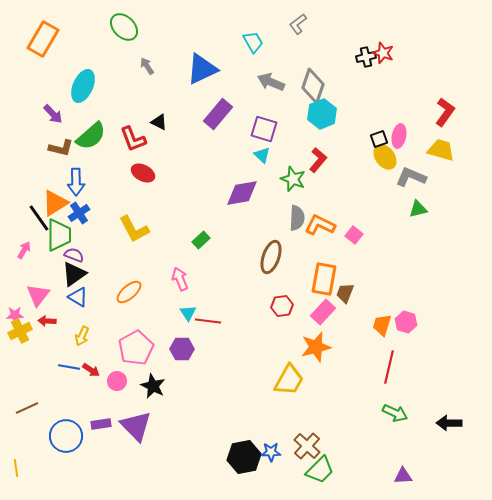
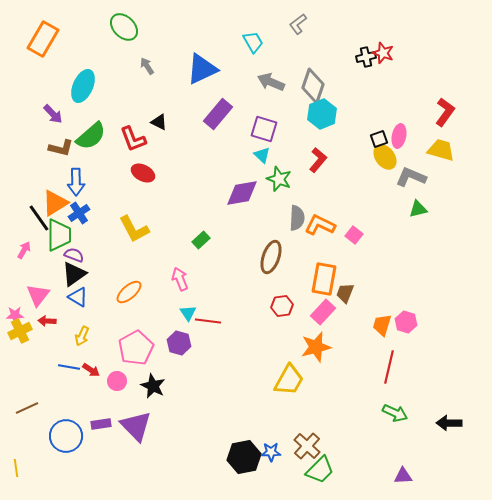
green star at (293, 179): moved 14 px left
purple hexagon at (182, 349): moved 3 px left, 6 px up; rotated 15 degrees clockwise
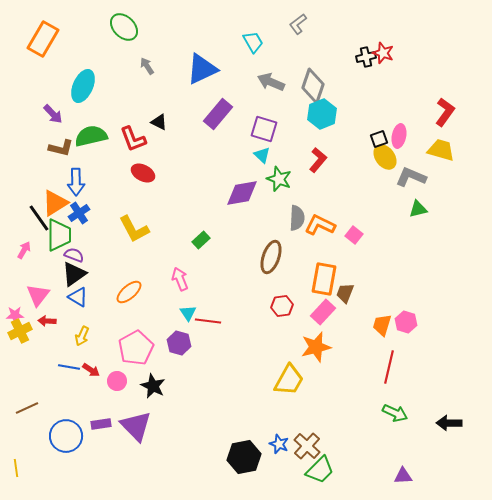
green semicircle at (91, 136): rotated 152 degrees counterclockwise
blue star at (271, 452): moved 8 px right, 8 px up; rotated 24 degrees clockwise
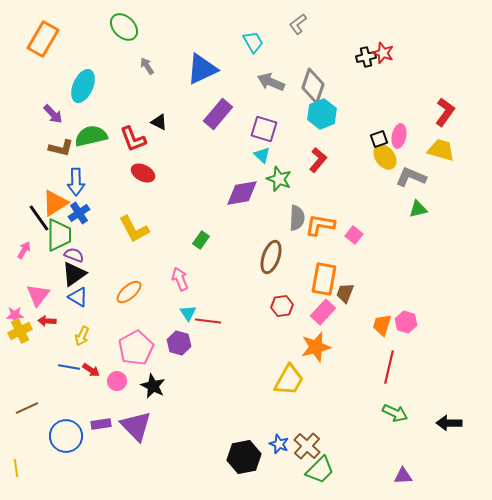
orange L-shape at (320, 225): rotated 16 degrees counterclockwise
green rectangle at (201, 240): rotated 12 degrees counterclockwise
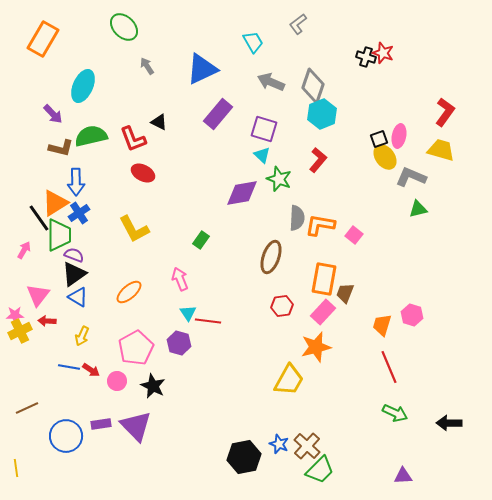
black cross at (366, 57): rotated 30 degrees clockwise
pink hexagon at (406, 322): moved 6 px right, 7 px up
red line at (389, 367): rotated 36 degrees counterclockwise
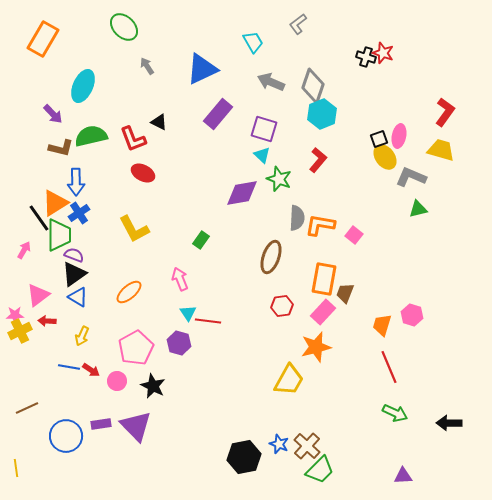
pink triangle at (38, 295): rotated 15 degrees clockwise
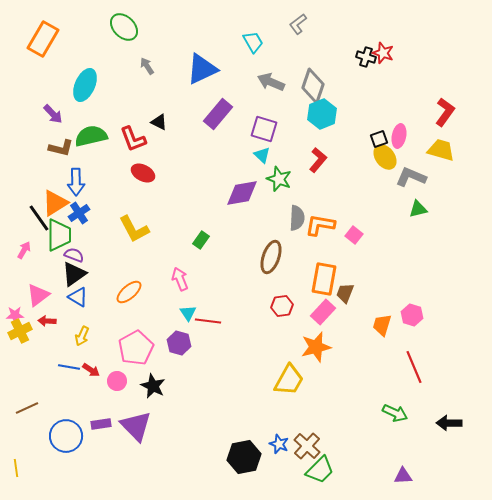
cyan ellipse at (83, 86): moved 2 px right, 1 px up
red line at (389, 367): moved 25 px right
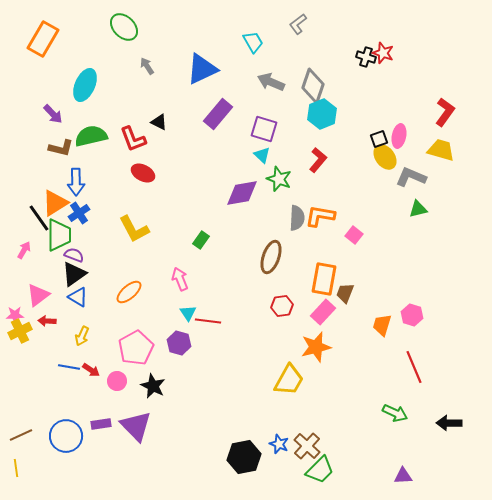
orange L-shape at (320, 225): moved 9 px up
brown line at (27, 408): moved 6 px left, 27 px down
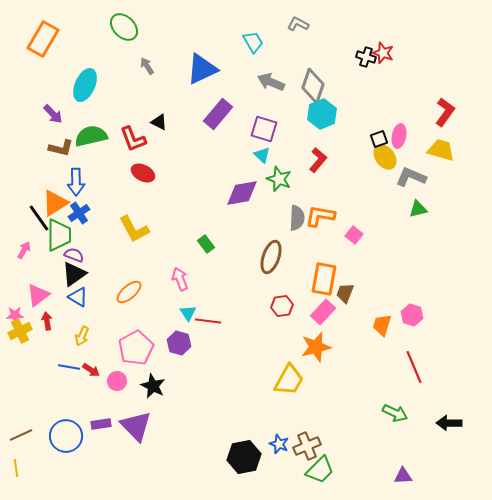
gray L-shape at (298, 24): rotated 65 degrees clockwise
green rectangle at (201, 240): moved 5 px right, 4 px down; rotated 72 degrees counterclockwise
red arrow at (47, 321): rotated 78 degrees clockwise
brown cross at (307, 446): rotated 24 degrees clockwise
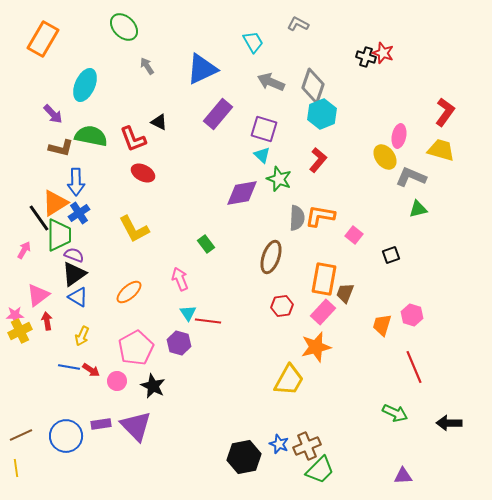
green semicircle at (91, 136): rotated 24 degrees clockwise
black square at (379, 139): moved 12 px right, 116 px down
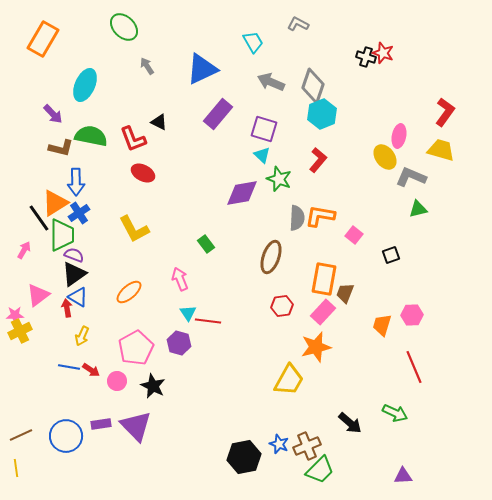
green trapezoid at (59, 235): moved 3 px right
pink hexagon at (412, 315): rotated 20 degrees counterclockwise
red arrow at (47, 321): moved 20 px right, 13 px up
black arrow at (449, 423): moved 99 px left; rotated 140 degrees counterclockwise
